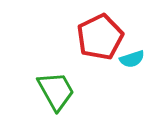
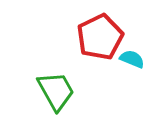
cyan semicircle: rotated 140 degrees counterclockwise
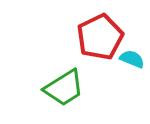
green trapezoid: moved 8 px right, 3 px up; rotated 87 degrees clockwise
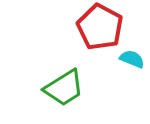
red pentagon: moved 10 px up; rotated 18 degrees counterclockwise
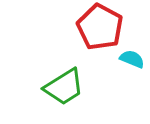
green trapezoid: moved 1 px up
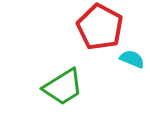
green trapezoid: moved 1 px left
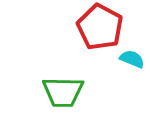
green trapezoid: moved 5 px down; rotated 33 degrees clockwise
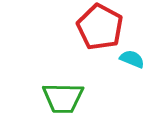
green trapezoid: moved 6 px down
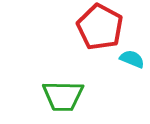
green trapezoid: moved 2 px up
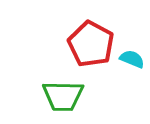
red pentagon: moved 9 px left, 17 px down
